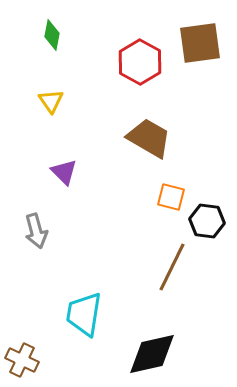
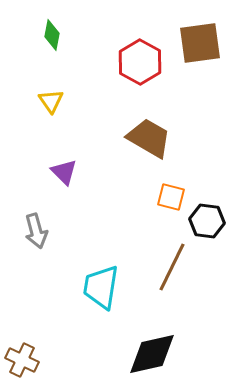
cyan trapezoid: moved 17 px right, 27 px up
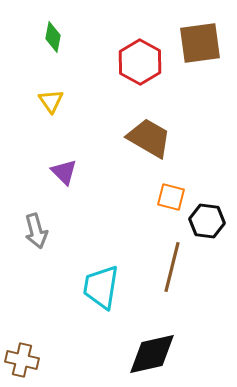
green diamond: moved 1 px right, 2 px down
brown line: rotated 12 degrees counterclockwise
brown cross: rotated 12 degrees counterclockwise
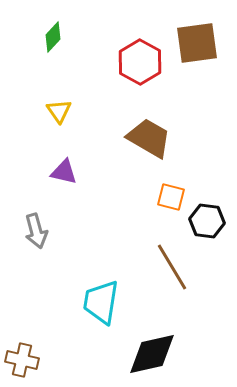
green diamond: rotated 32 degrees clockwise
brown square: moved 3 px left
yellow triangle: moved 8 px right, 10 px down
purple triangle: rotated 32 degrees counterclockwise
brown line: rotated 45 degrees counterclockwise
cyan trapezoid: moved 15 px down
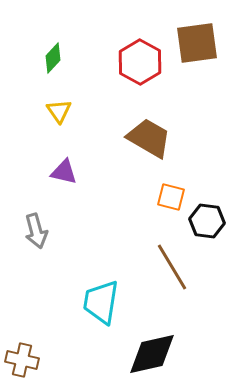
green diamond: moved 21 px down
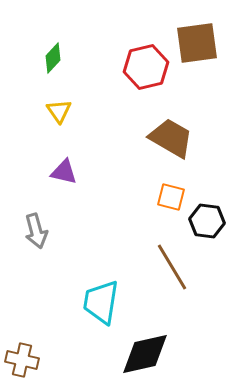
red hexagon: moved 6 px right, 5 px down; rotated 18 degrees clockwise
brown trapezoid: moved 22 px right
black diamond: moved 7 px left
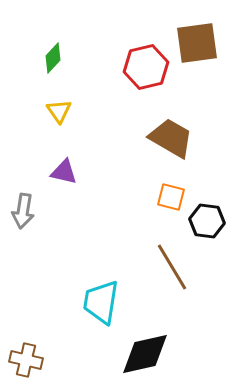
gray arrow: moved 13 px left, 20 px up; rotated 24 degrees clockwise
brown cross: moved 4 px right
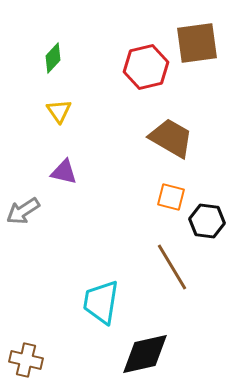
gray arrow: rotated 48 degrees clockwise
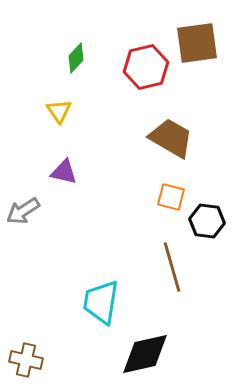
green diamond: moved 23 px right
brown line: rotated 15 degrees clockwise
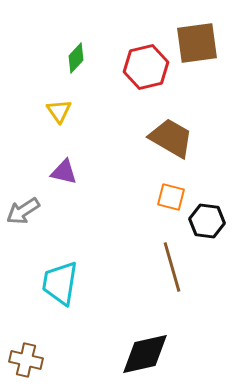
cyan trapezoid: moved 41 px left, 19 px up
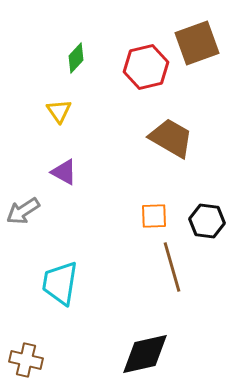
brown square: rotated 12 degrees counterclockwise
purple triangle: rotated 16 degrees clockwise
orange square: moved 17 px left, 19 px down; rotated 16 degrees counterclockwise
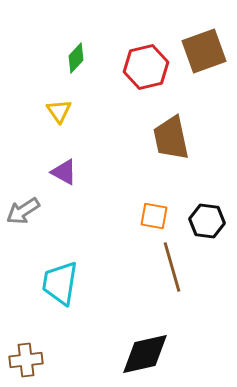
brown square: moved 7 px right, 8 px down
brown trapezoid: rotated 132 degrees counterclockwise
orange square: rotated 12 degrees clockwise
brown cross: rotated 20 degrees counterclockwise
